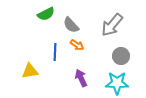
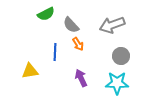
gray arrow: rotated 30 degrees clockwise
orange arrow: moved 1 px right, 1 px up; rotated 24 degrees clockwise
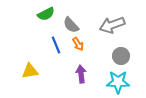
blue line: moved 1 px right, 7 px up; rotated 24 degrees counterclockwise
purple arrow: moved 4 px up; rotated 18 degrees clockwise
cyan star: moved 1 px right, 1 px up
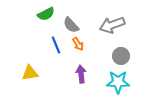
yellow triangle: moved 2 px down
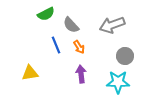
orange arrow: moved 1 px right, 3 px down
gray circle: moved 4 px right
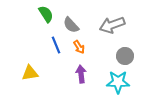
green semicircle: rotated 96 degrees counterclockwise
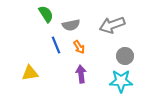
gray semicircle: rotated 60 degrees counterclockwise
cyan star: moved 3 px right, 1 px up
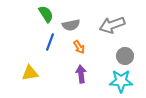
blue line: moved 6 px left, 3 px up; rotated 42 degrees clockwise
